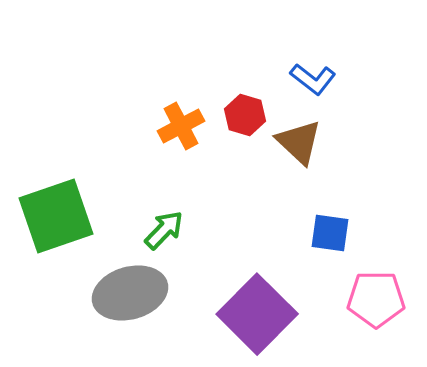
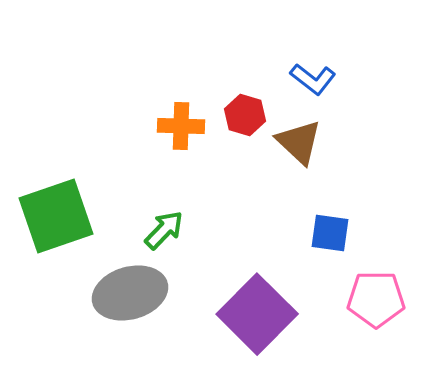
orange cross: rotated 30 degrees clockwise
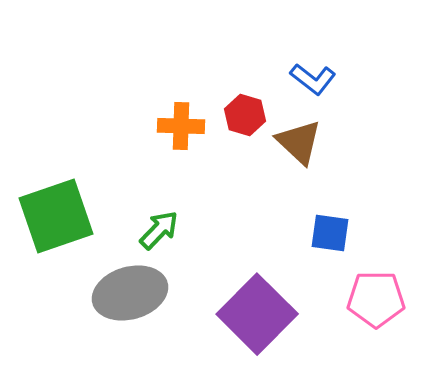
green arrow: moved 5 px left
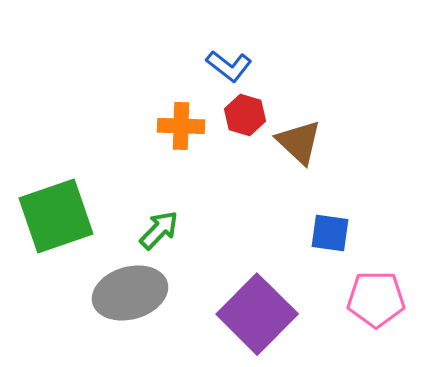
blue L-shape: moved 84 px left, 13 px up
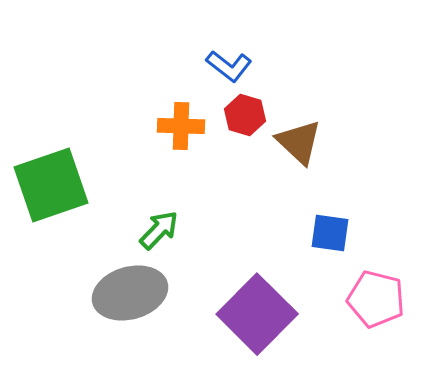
green square: moved 5 px left, 31 px up
pink pentagon: rotated 14 degrees clockwise
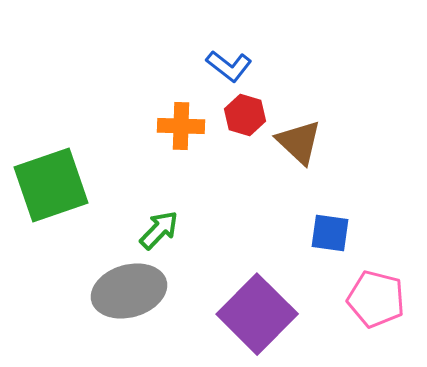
gray ellipse: moved 1 px left, 2 px up
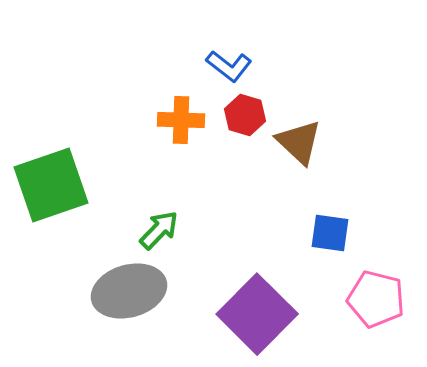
orange cross: moved 6 px up
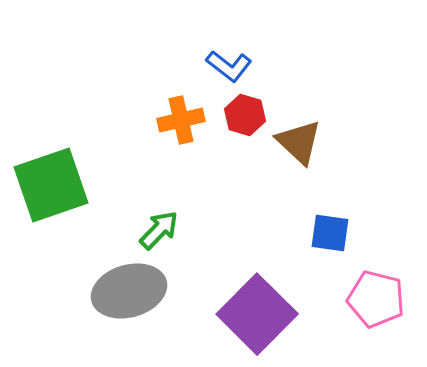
orange cross: rotated 15 degrees counterclockwise
